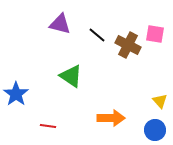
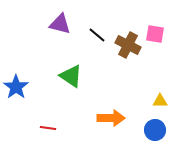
blue star: moved 7 px up
yellow triangle: rotated 49 degrees counterclockwise
red line: moved 2 px down
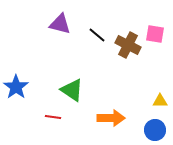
green triangle: moved 1 px right, 14 px down
red line: moved 5 px right, 11 px up
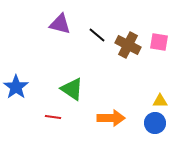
pink square: moved 4 px right, 8 px down
green triangle: moved 1 px up
blue circle: moved 7 px up
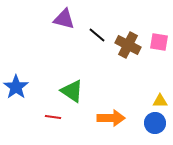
purple triangle: moved 4 px right, 5 px up
green triangle: moved 2 px down
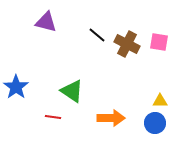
purple triangle: moved 18 px left, 3 px down
brown cross: moved 1 px left, 1 px up
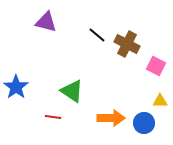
pink square: moved 3 px left, 24 px down; rotated 18 degrees clockwise
blue circle: moved 11 px left
